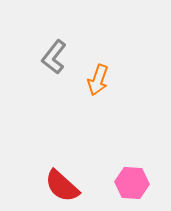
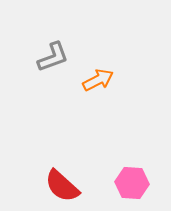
gray L-shape: moved 1 px left; rotated 148 degrees counterclockwise
orange arrow: rotated 136 degrees counterclockwise
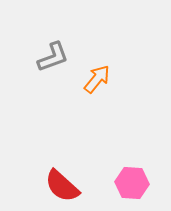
orange arrow: moved 1 px left, 1 px up; rotated 24 degrees counterclockwise
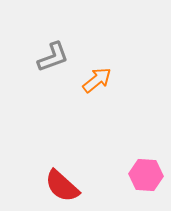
orange arrow: moved 1 px down; rotated 12 degrees clockwise
pink hexagon: moved 14 px right, 8 px up
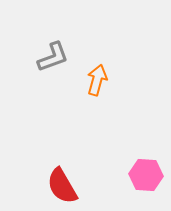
orange arrow: rotated 36 degrees counterclockwise
red semicircle: rotated 18 degrees clockwise
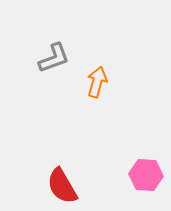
gray L-shape: moved 1 px right, 1 px down
orange arrow: moved 2 px down
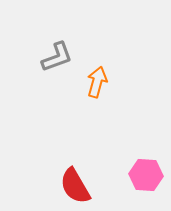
gray L-shape: moved 3 px right, 1 px up
red semicircle: moved 13 px right
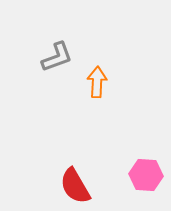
orange arrow: rotated 12 degrees counterclockwise
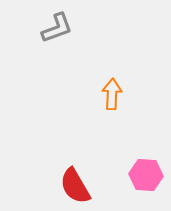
gray L-shape: moved 29 px up
orange arrow: moved 15 px right, 12 px down
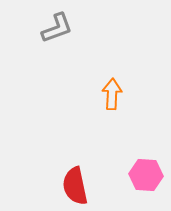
red semicircle: rotated 18 degrees clockwise
